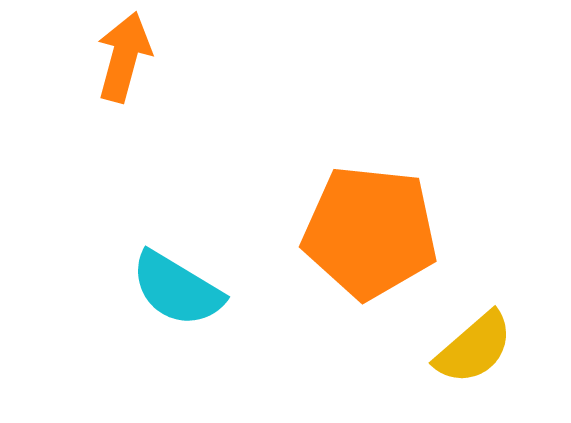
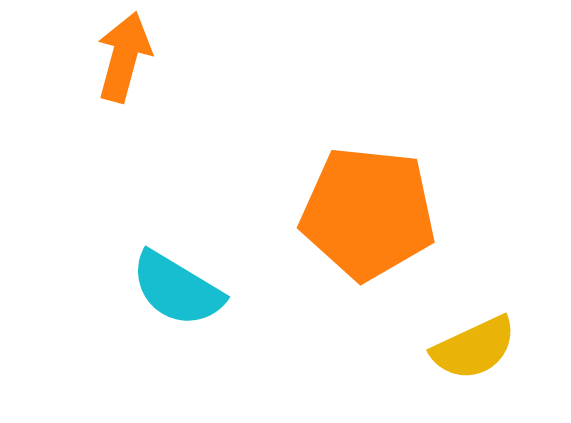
orange pentagon: moved 2 px left, 19 px up
yellow semicircle: rotated 16 degrees clockwise
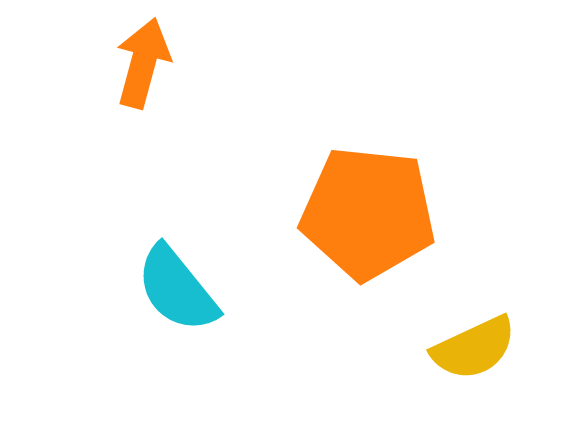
orange arrow: moved 19 px right, 6 px down
cyan semicircle: rotated 20 degrees clockwise
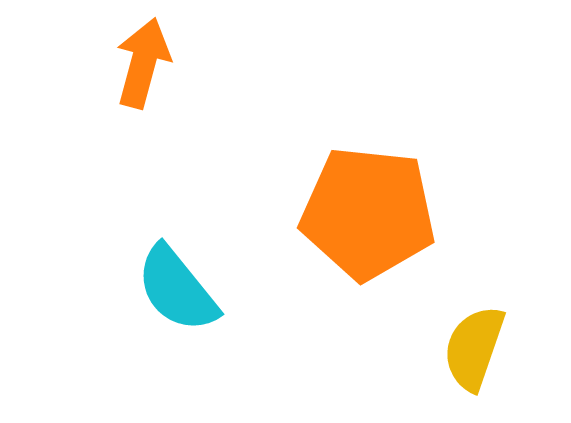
yellow semicircle: rotated 134 degrees clockwise
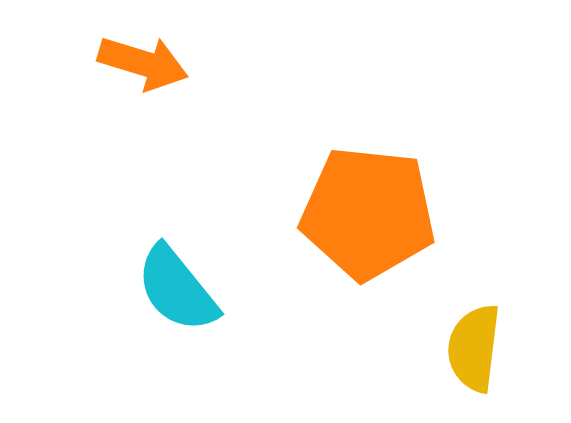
orange arrow: rotated 92 degrees clockwise
yellow semicircle: rotated 12 degrees counterclockwise
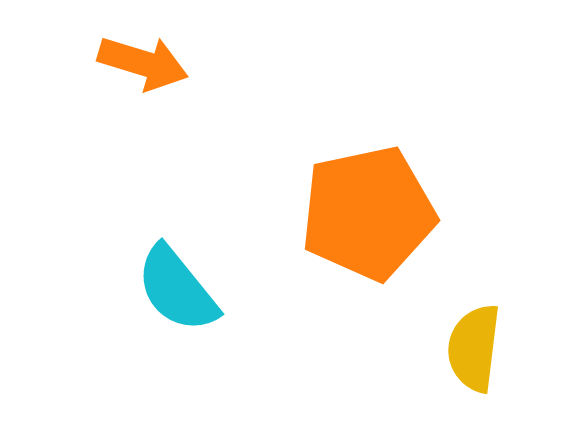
orange pentagon: rotated 18 degrees counterclockwise
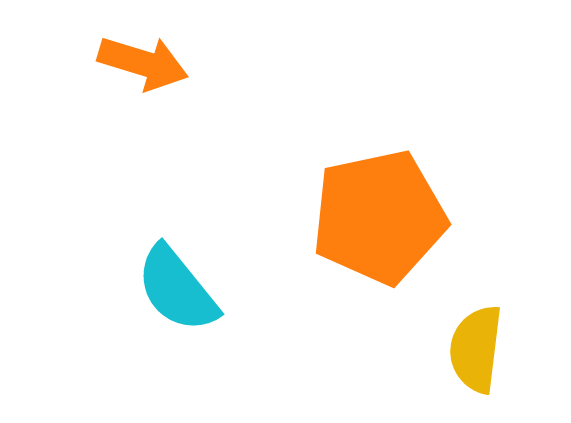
orange pentagon: moved 11 px right, 4 px down
yellow semicircle: moved 2 px right, 1 px down
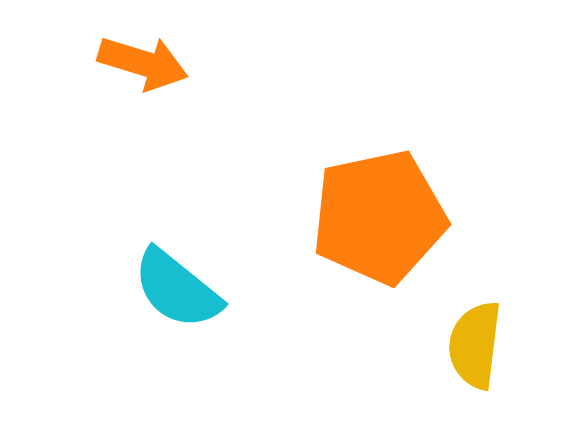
cyan semicircle: rotated 12 degrees counterclockwise
yellow semicircle: moved 1 px left, 4 px up
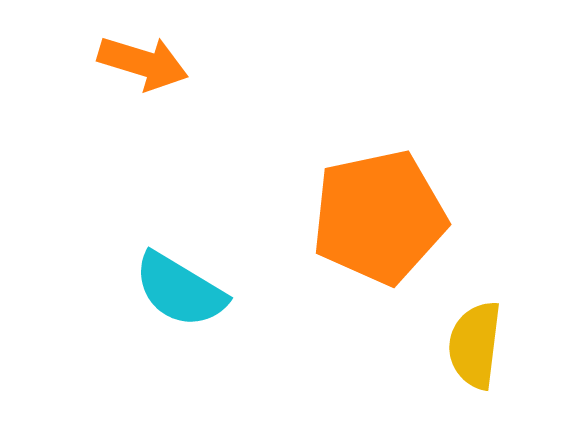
cyan semicircle: moved 3 px right, 1 px down; rotated 8 degrees counterclockwise
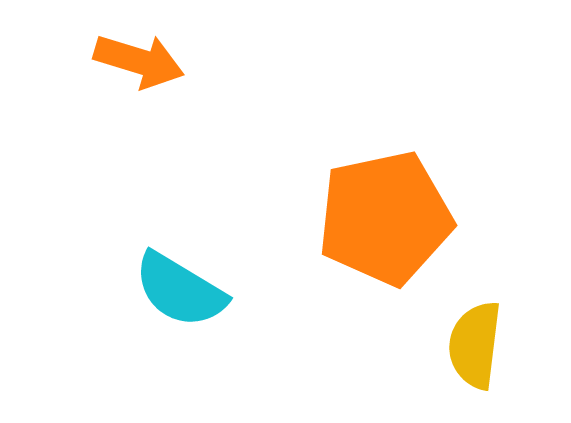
orange arrow: moved 4 px left, 2 px up
orange pentagon: moved 6 px right, 1 px down
